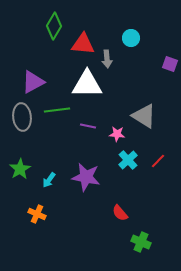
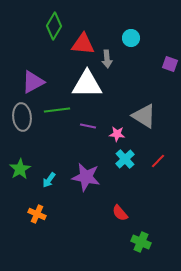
cyan cross: moved 3 px left, 1 px up
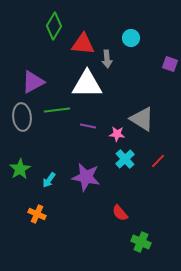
gray triangle: moved 2 px left, 3 px down
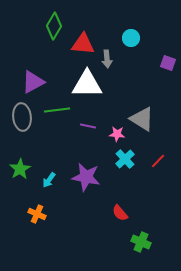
purple square: moved 2 px left, 1 px up
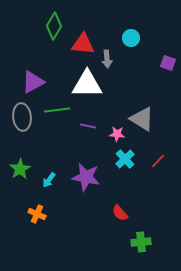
green cross: rotated 30 degrees counterclockwise
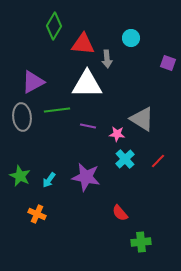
green star: moved 7 px down; rotated 15 degrees counterclockwise
